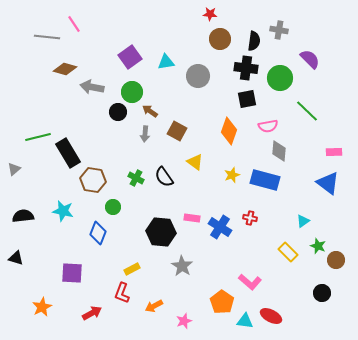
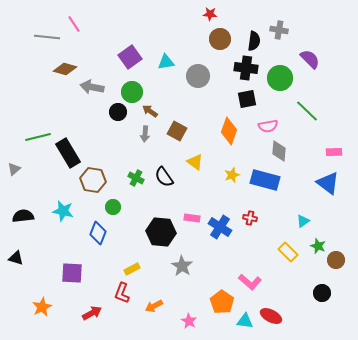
pink star at (184, 321): moved 5 px right; rotated 21 degrees counterclockwise
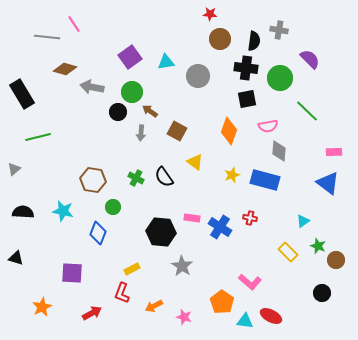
gray arrow at (145, 134): moved 4 px left, 1 px up
black rectangle at (68, 153): moved 46 px left, 59 px up
black semicircle at (23, 216): moved 4 px up; rotated 10 degrees clockwise
pink star at (189, 321): moved 5 px left, 4 px up; rotated 14 degrees counterclockwise
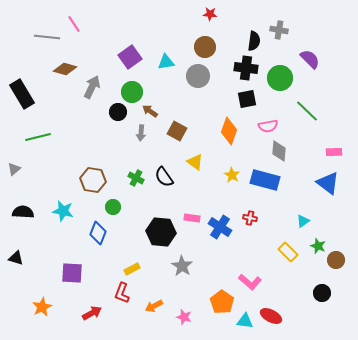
brown circle at (220, 39): moved 15 px left, 8 px down
gray arrow at (92, 87): rotated 105 degrees clockwise
yellow star at (232, 175): rotated 21 degrees counterclockwise
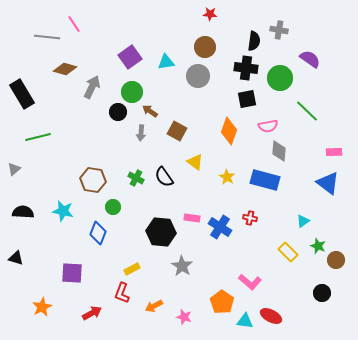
purple semicircle at (310, 59): rotated 10 degrees counterclockwise
yellow star at (232, 175): moved 5 px left, 2 px down
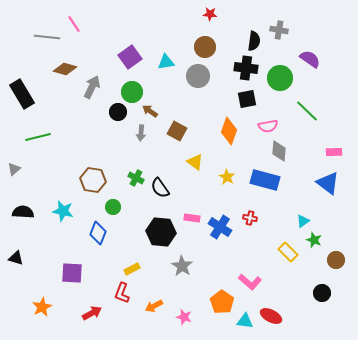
black semicircle at (164, 177): moved 4 px left, 11 px down
green star at (318, 246): moved 4 px left, 6 px up
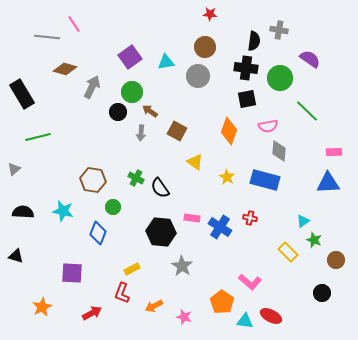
blue triangle at (328, 183): rotated 40 degrees counterclockwise
black triangle at (16, 258): moved 2 px up
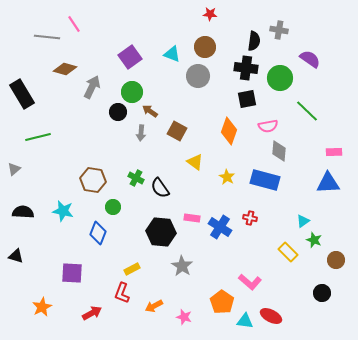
cyan triangle at (166, 62): moved 6 px right, 8 px up; rotated 30 degrees clockwise
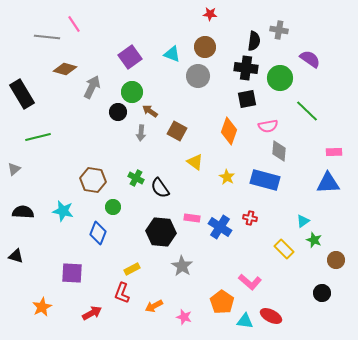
yellow rectangle at (288, 252): moved 4 px left, 3 px up
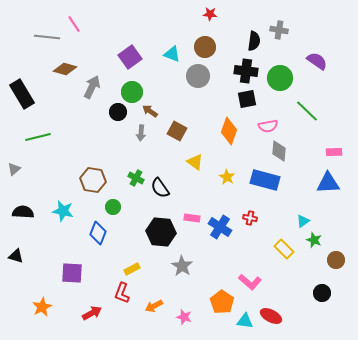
purple semicircle at (310, 59): moved 7 px right, 2 px down
black cross at (246, 68): moved 3 px down
